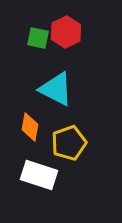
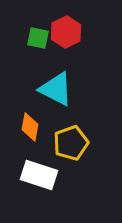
yellow pentagon: moved 2 px right
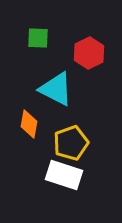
red hexagon: moved 23 px right, 21 px down
green square: rotated 10 degrees counterclockwise
orange diamond: moved 1 px left, 3 px up
white rectangle: moved 25 px right
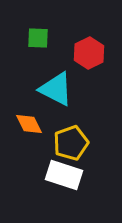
orange diamond: rotated 36 degrees counterclockwise
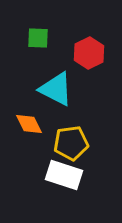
yellow pentagon: rotated 12 degrees clockwise
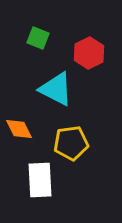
green square: rotated 20 degrees clockwise
orange diamond: moved 10 px left, 5 px down
white rectangle: moved 24 px left, 5 px down; rotated 69 degrees clockwise
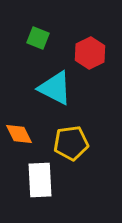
red hexagon: moved 1 px right
cyan triangle: moved 1 px left, 1 px up
orange diamond: moved 5 px down
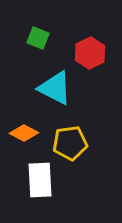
orange diamond: moved 5 px right, 1 px up; rotated 36 degrees counterclockwise
yellow pentagon: moved 1 px left
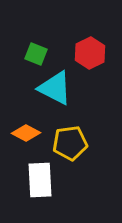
green square: moved 2 px left, 16 px down
orange diamond: moved 2 px right
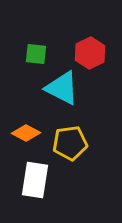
green square: rotated 15 degrees counterclockwise
cyan triangle: moved 7 px right
white rectangle: moved 5 px left; rotated 12 degrees clockwise
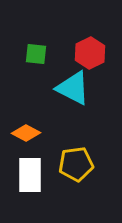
cyan triangle: moved 11 px right
yellow pentagon: moved 6 px right, 21 px down
white rectangle: moved 5 px left, 5 px up; rotated 9 degrees counterclockwise
